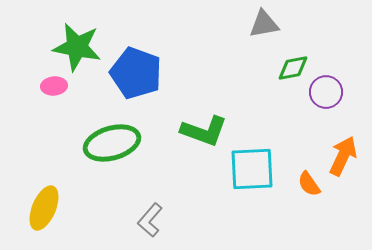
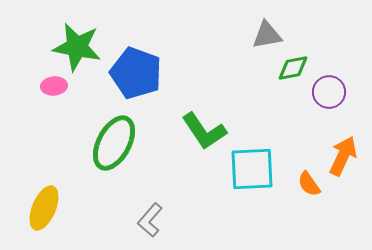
gray triangle: moved 3 px right, 11 px down
purple circle: moved 3 px right
green L-shape: rotated 36 degrees clockwise
green ellipse: moved 2 px right; rotated 46 degrees counterclockwise
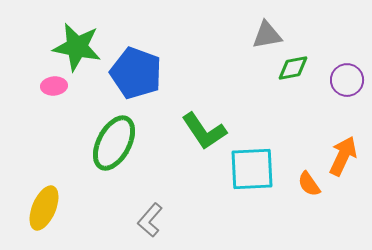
purple circle: moved 18 px right, 12 px up
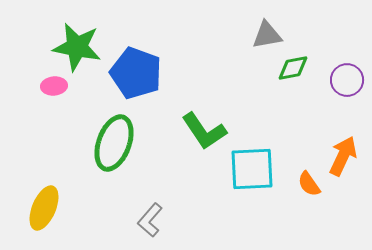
green ellipse: rotated 8 degrees counterclockwise
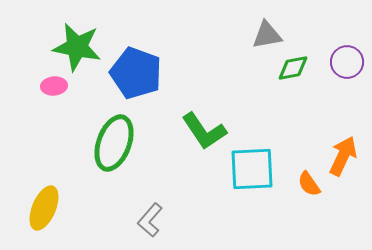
purple circle: moved 18 px up
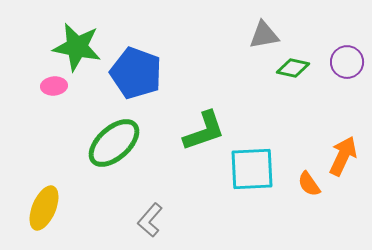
gray triangle: moved 3 px left
green diamond: rotated 24 degrees clockwise
green L-shape: rotated 75 degrees counterclockwise
green ellipse: rotated 28 degrees clockwise
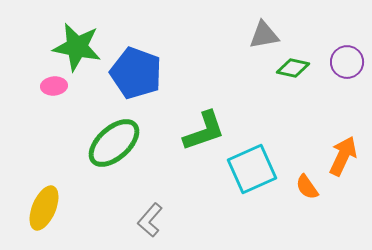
cyan square: rotated 21 degrees counterclockwise
orange semicircle: moved 2 px left, 3 px down
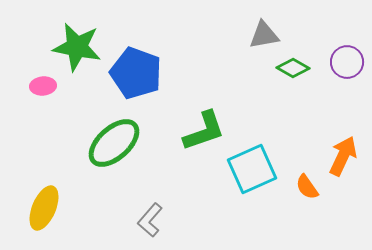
green diamond: rotated 16 degrees clockwise
pink ellipse: moved 11 px left
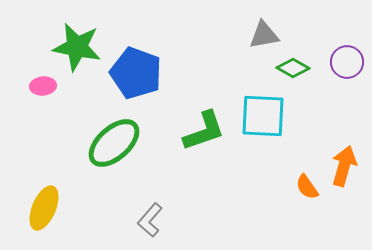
orange arrow: moved 1 px right, 10 px down; rotated 9 degrees counterclockwise
cyan square: moved 11 px right, 53 px up; rotated 27 degrees clockwise
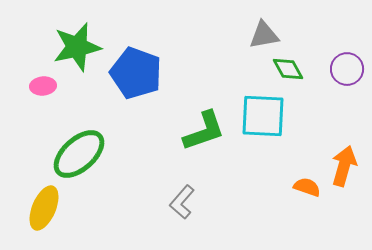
green star: rotated 24 degrees counterclockwise
purple circle: moved 7 px down
green diamond: moved 5 px left, 1 px down; rotated 32 degrees clockwise
green ellipse: moved 35 px left, 11 px down
orange semicircle: rotated 144 degrees clockwise
gray L-shape: moved 32 px right, 18 px up
